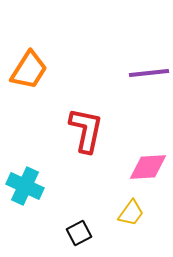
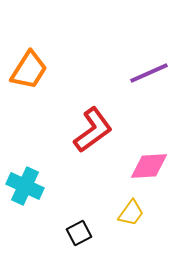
purple line: rotated 18 degrees counterclockwise
red L-shape: moved 7 px right; rotated 42 degrees clockwise
pink diamond: moved 1 px right, 1 px up
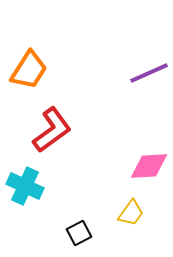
red L-shape: moved 41 px left
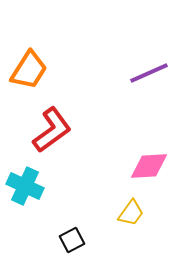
black square: moved 7 px left, 7 px down
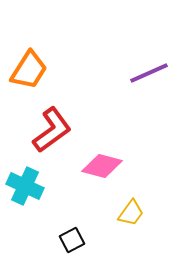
pink diamond: moved 47 px left; rotated 18 degrees clockwise
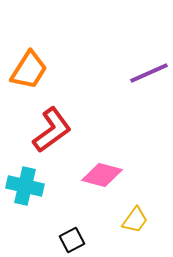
pink diamond: moved 9 px down
cyan cross: rotated 12 degrees counterclockwise
yellow trapezoid: moved 4 px right, 7 px down
